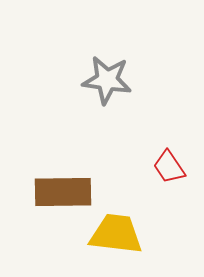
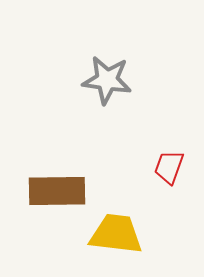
red trapezoid: rotated 54 degrees clockwise
brown rectangle: moved 6 px left, 1 px up
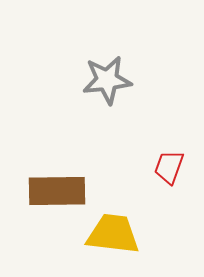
gray star: rotated 15 degrees counterclockwise
yellow trapezoid: moved 3 px left
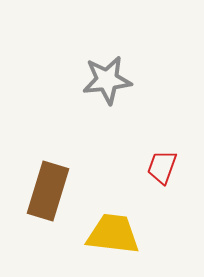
red trapezoid: moved 7 px left
brown rectangle: moved 9 px left; rotated 72 degrees counterclockwise
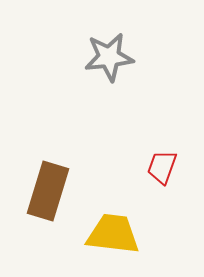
gray star: moved 2 px right, 23 px up
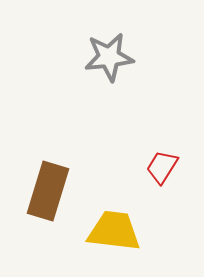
red trapezoid: rotated 12 degrees clockwise
yellow trapezoid: moved 1 px right, 3 px up
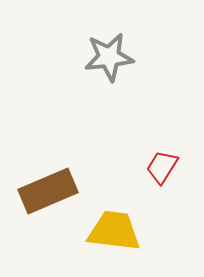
brown rectangle: rotated 50 degrees clockwise
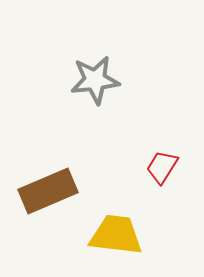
gray star: moved 14 px left, 23 px down
yellow trapezoid: moved 2 px right, 4 px down
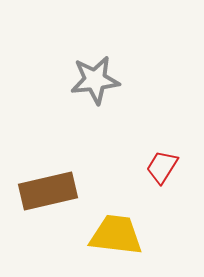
brown rectangle: rotated 10 degrees clockwise
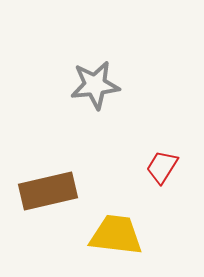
gray star: moved 5 px down
